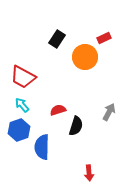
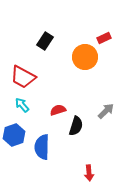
black rectangle: moved 12 px left, 2 px down
gray arrow: moved 3 px left, 1 px up; rotated 18 degrees clockwise
blue hexagon: moved 5 px left, 5 px down
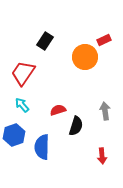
red rectangle: moved 2 px down
red trapezoid: moved 4 px up; rotated 96 degrees clockwise
gray arrow: moved 1 px left; rotated 54 degrees counterclockwise
red arrow: moved 13 px right, 17 px up
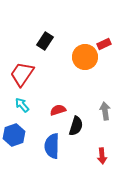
red rectangle: moved 4 px down
red trapezoid: moved 1 px left, 1 px down
blue semicircle: moved 10 px right, 1 px up
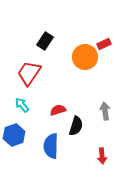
red trapezoid: moved 7 px right, 1 px up
blue semicircle: moved 1 px left
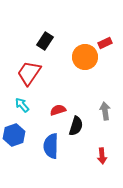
red rectangle: moved 1 px right, 1 px up
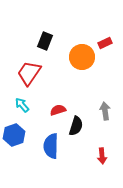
black rectangle: rotated 12 degrees counterclockwise
orange circle: moved 3 px left
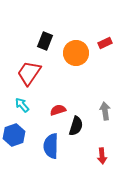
orange circle: moved 6 px left, 4 px up
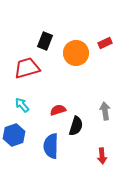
red trapezoid: moved 2 px left, 5 px up; rotated 40 degrees clockwise
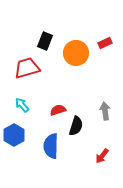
blue hexagon: rotated 10 degrees counterclockwise
red arrow: rotated 42 degrees clockwise
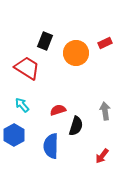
red trapezoid: rotated 48 degrees clockwise
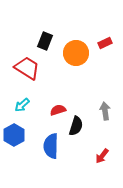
cyan arrow: rotated 91 degrees counterclockwise
